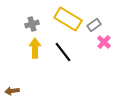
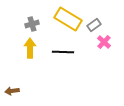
yellow arrow: moved 5 px left
black line: rotated 50 degrees counterclockwise
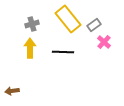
yellow rectangle: rotated 20 degrees clockwise
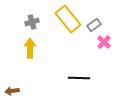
gray cross: moved 2 px up
black line: moved 16 px right, 26 px down
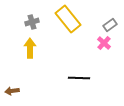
gray rectangle: moved 16 px right
pink cross: moved 1 px down
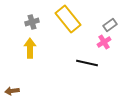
pink cross: moved 1 px up; rotated 16 degrees clockwise
black line: moved 8 px right, 15 px up; rotated 10 degrees clockwise
